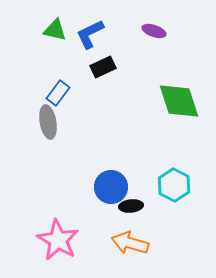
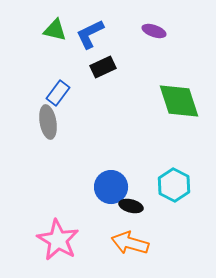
black ellipse: rotated 20 degrees clockwise
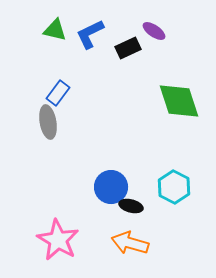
purple ellipse: rotated 15 degrees clockwise
black rectangle: moved 25 px right, 19 px up
cyan hexagon: moved 2 px down
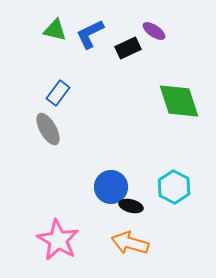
gray ellipse: moved 7 px down; rotated 20 degrees counterclockwise
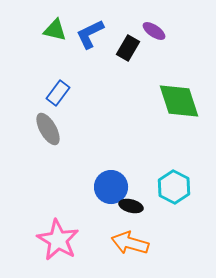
black rectangle: rotated 35 degrees counterclockwise
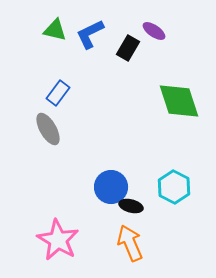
orange arrow: rotated 51 degrees clockwise
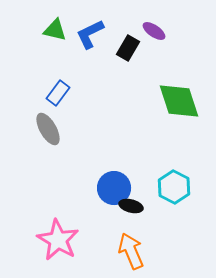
blue circle: moved 3 px right, 1 px down
orange arrow: moved 1 px right, 8 px down
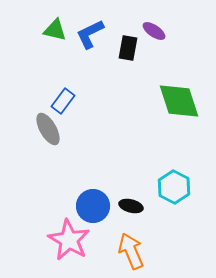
black rectangle: rotated 20 degrees counterclockwise
blue rectangle: moved 5 px right, 8 px down
blue circle: moved 21 px left, 18 px down
pink star: moved 11 px right
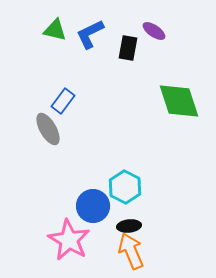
cyan hexagon: moved 49 px left
black ellipse: moved 2 px left, 20 px down; rotated 20 degrees counterclockwise
